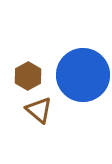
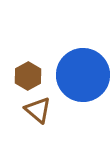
brown triangle: moved 1 px left
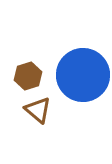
brown hexagon: rotated 12 degrees clockwise
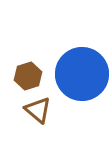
blue circle: moved 1 px left, 1 px up
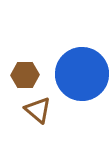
brown hexagon: moved 3 px left, 1 px up; rotated 16 degrees clockwise
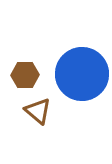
brown triangle: moved 1 px down
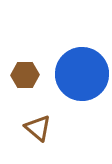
brown triangle: moved 17 px down
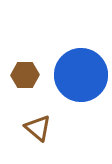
blue circle: moved 1 px left, 1 px down
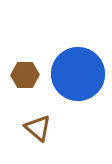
blue circle: moved 3 px left, 1 px up
